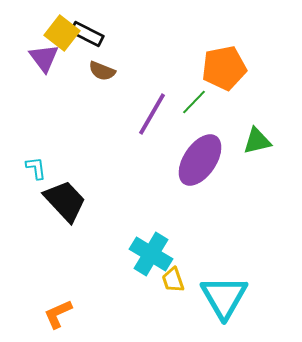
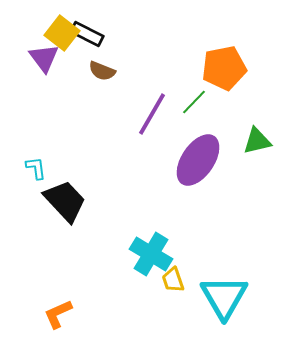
purple ellipse: moved 2 px left
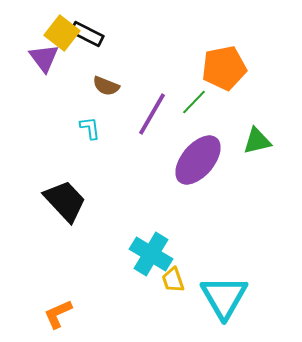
brown semicircle: moved 4 px right, 15 px down
purple ellipse: rotated 6 degrees clockwise
cyan L-shape: moved 54 px right, 40 px up
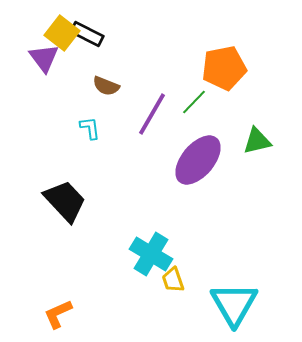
cyan triangle: moved 10 px right, 7 px down
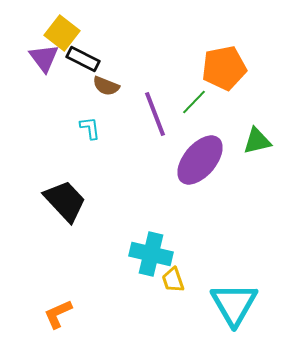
black rectangle: moved 4 px left, 25 px down
purple line: moved 3 px right; rotated 51 degrees counterclockwise
purple ellipse: moved 2 px right
cyan cross: rotated 18 degrees counterclockwise
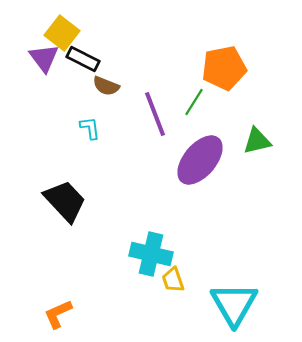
green line: rotated 12 degrees counterclockwise
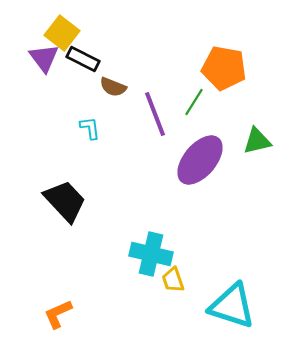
orange pentagon: rotated 21 degrees clockwise
brown semicircle: moved 7 px right, 1 px down
cyan triangle: moved 2 px left, 2 px down; rotated 42 degrees counterclockwise
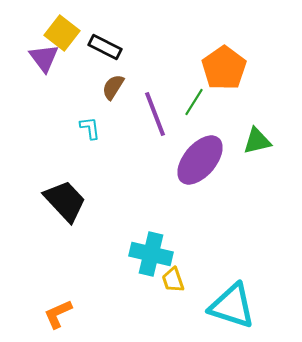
black rectangle: moved 22 px right, 12 px up
orange pentagon: rotated 27 degrees clockwise
brown semicircle: rotated 100 degrees clockwise
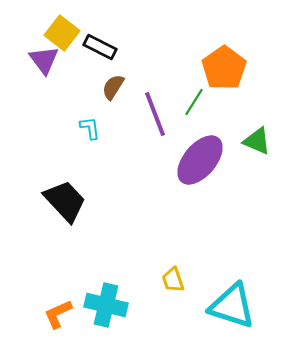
black rectangle: moved 5 px left
purple triangle: moved 2 px down
green triangle: rotated 36 degrees clockwise
cyan cross: moved 45 px left, 51 px down
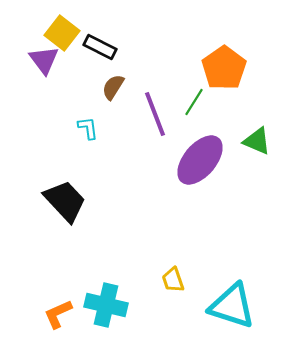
cyan L-shape: moved 2 px left
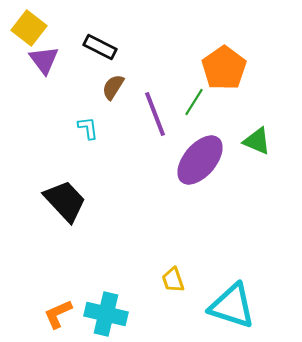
yellow square: moved 33 px left, 5 px up
cyan cross: moved 9 px down
